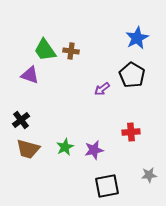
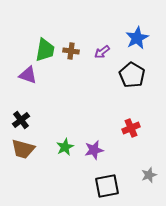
green trapezoid: rotated 135 degrees counterclockwise
purple triangle: moved 2 px left
purple arrow: moved 37 px up
red cross: moved 4 px up; rotated 18 degrees counterclockwise
brown trapezoid: moved 5 px left
gray star: rotated 14 degrees counterclockwise
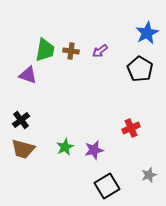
blue star: moved 10 px right, 5 px up
purple arrow: moved 2 px left, 1 px up
black pentagon: moved 8 px right, 6 px up
black square: rotated 20 degrees counterclockwise
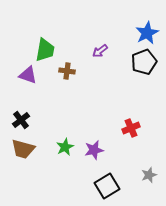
brown cross: moved 4 px left, 20 px down
black pentagon: moved 4 px right, 7 px up; rotated 20 degrees clockwise
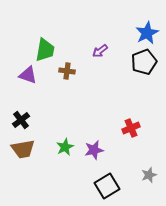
brown trapezoid: rotated 25 degrees counterclockwise
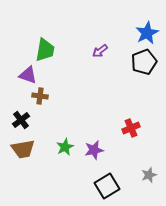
brown cross: moved 27 px left, 25 px down
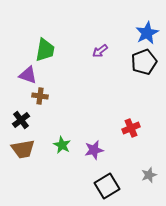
green star: moved 3 px left, 2 px up; rotated 18 degrees counterclockwise
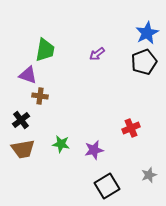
purple arrow: moved 3 px left, 3 px down
green star: moved 1 px left, 1 px up; rotated 18 degrees counterclockwise
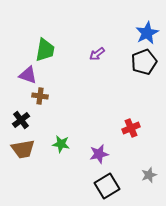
purple star: moved 5 px right, 4 px down
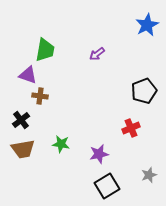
blue star: moved 8 px up
black pentagon: moved 29 px down
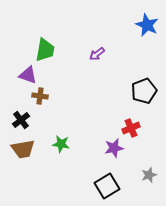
blue star: rotated 20 degrees counterclockwise
purple star: moved 15 px right, 6 px up
